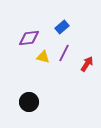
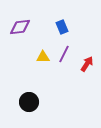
blue rectangle: rotated 72 degrees counterclockwise
purple diamond: moved 9 px left, 11 px up
purple line: moved 1 px down
yellow triangle: rotated 16 degrees counterclockwise
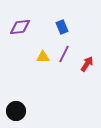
black circle: moved 13 px left, 9 px down
